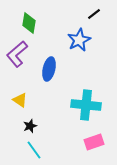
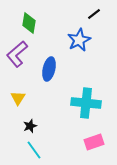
yellow triangle: moved 2 px left, 2 px up; rotated 28 degrees clockwise
cyan cross: moved 2 px up
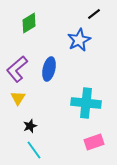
green diamond: rotated 50 degrees clockwise
purple L-shape: moved 15 px down
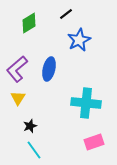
black line: moved 28 px left
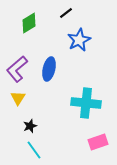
black line: moved 1 px up
pink rectangle: moved 4 px right
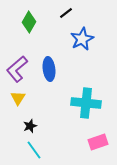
green diamond: moved 1 px up; rotated 30 degrees counterclockwise
blue star: moved 3 px right, 1 px up
blue ellipse: rotated 20 degrees counterclockwise
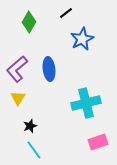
cyan cross: rotated 20 degrees counterclockwise
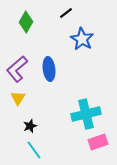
green diamond: moved 3 px left
blue star: rotated 15 degrees counterclockwise
cyan cross: moved 11 px down
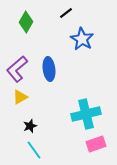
yellow triangle: moved 2 px right, 1 px up; rotated 28 degrees clockwise
pink rectangle: moved 2 px left, 2 px down
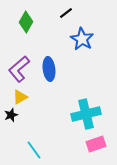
purple L-shape: moved 2 px right
black star: moved 19 px left, 11 px up
